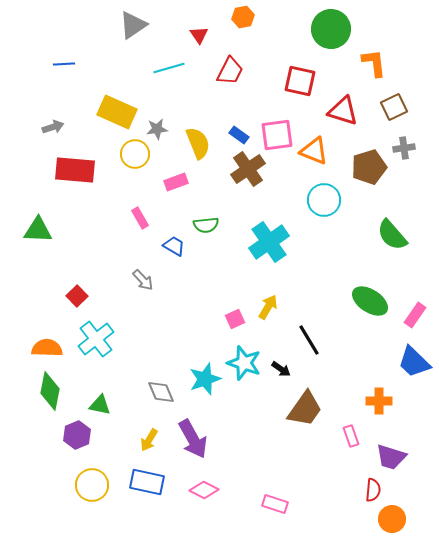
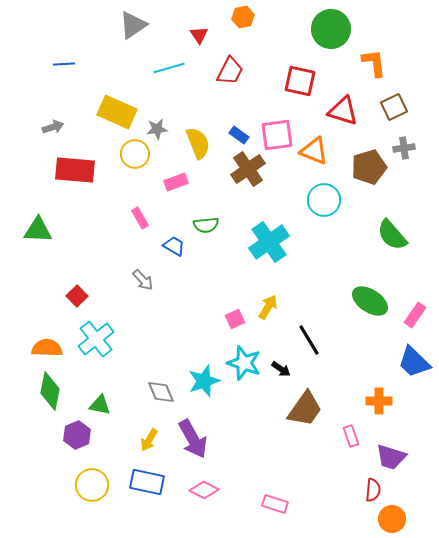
cyan star at (205, 379): moved 1 px left, 2 px down
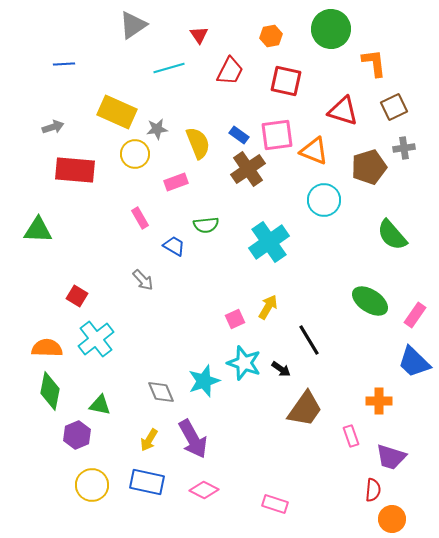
orange hexagon at (243, 17): moved 28 px right, 19 px down
red square at (300, 81): moved 14 px left
red square at (77, 296): rotated 15 degrees counterclockwise
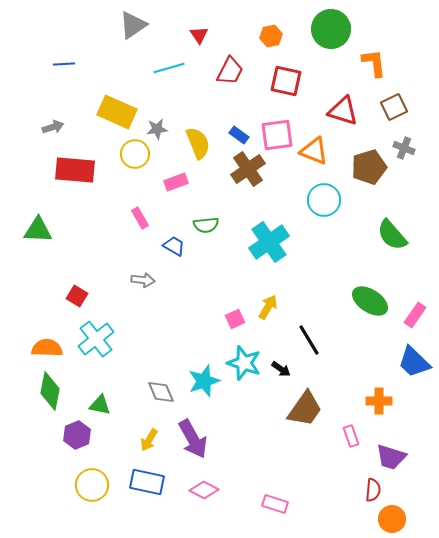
gray cross at (404, 148): rotated 30 degrees clockwise
gray arrow at (143, 280): rotated 40 degrees counterclockwise
